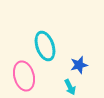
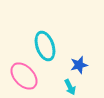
pink ellipse: rotated 28 degrees counterclockwise
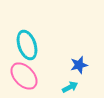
cyan ellipse: moved 18 px left, 1 px up
cyan arrow: rotated 91 degrees counterclockwise
